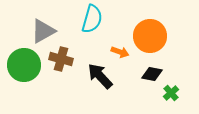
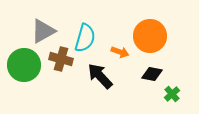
cyan semicircle: moved 7 px left, 19 px down
green cross: moved 1 px right, 1 px down
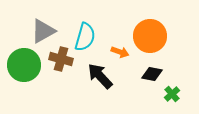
cyan semicircle: moved 1 px up
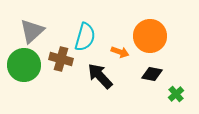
gray triangle: moved 11 px left; rotated 12 degrees counterclockwise
green cross: moved 4 px right
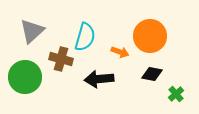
green circle: moved 1 px right, 12 px down
black arrow: moved 1 px left, 3 px down; rotated 52 degrees counterclockwise
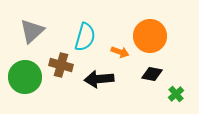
brown cross: moved 6 px down
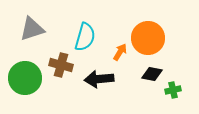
gray triangle: moved 2 px up; rotated 24 degrees clockwise
orange circle: moved 2 px left, 2 px down
orange arrow: rotated 78 degrees counterclockwise
green circle: moved 1 px down
green cross: moved 3 px left, 4 px up; rotated 28 degrees clockwise
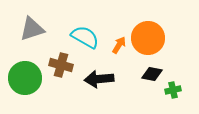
cyan semicircle: rotated 76 degrees counterclockwise
orange arrow: moved 1 px left, 7 px up
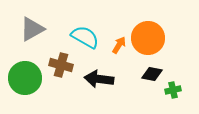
gray triangle: rotated 12 degrees counterclockwise
black arrow: rotated 12 degrees clockwise
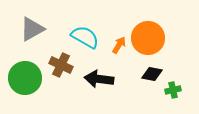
brown cross: rotated 10 degrees clockwise
